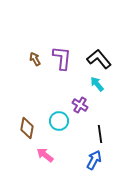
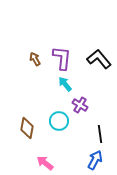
cyan arrow: moved 32 px left
pink arrow: moved 8 px down
blue arrow: moved 1 px right
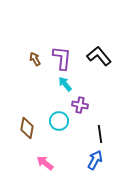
black L-shape: moved 3 px up
purple cross: rotated 21 degrees counterclockwise
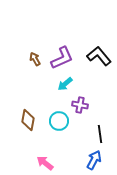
purple L-shape: rotated 60 degrees clockwise
cyan arrow: rotated 91 degrees counterclockwise
brown diamond: moved 1 px right, 8 px up
blue arrow: moved 1 px left
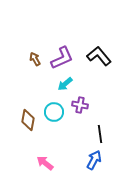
cyan circle: moved 5 px left, 9 px up
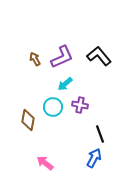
purple L-shape: moved 1 px up
cyan circle: moved 1 px left, 5 px up
black line: rotated 12 degrees counterclockwise
blue arrow: moved 2 px up
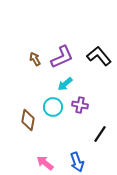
black line: rotated 54 degrees clockwise
blue arrow: moved 17 px left, 4 px down; rotated 132 degrees clockwise
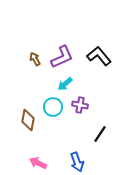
pink arrow: moved 7 px left; rotated 12 degrees counterclockwise
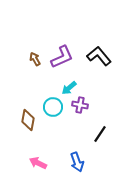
cyan arrow: moved 4 px right, 4 px down
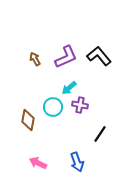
purple L-shape: moved 4 px right
